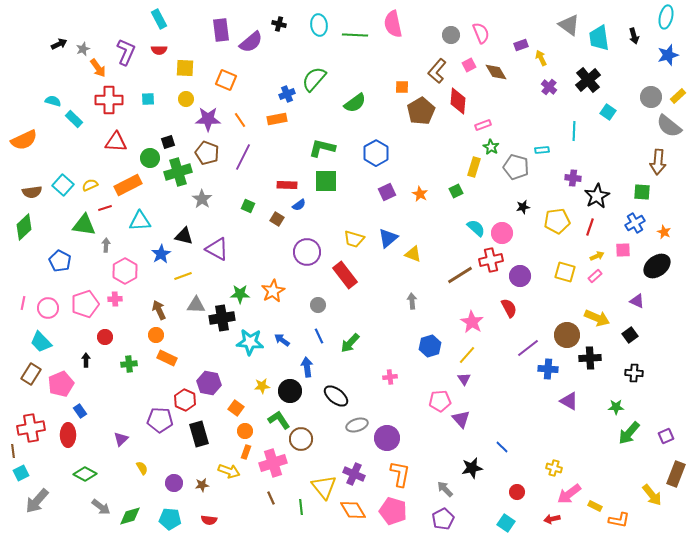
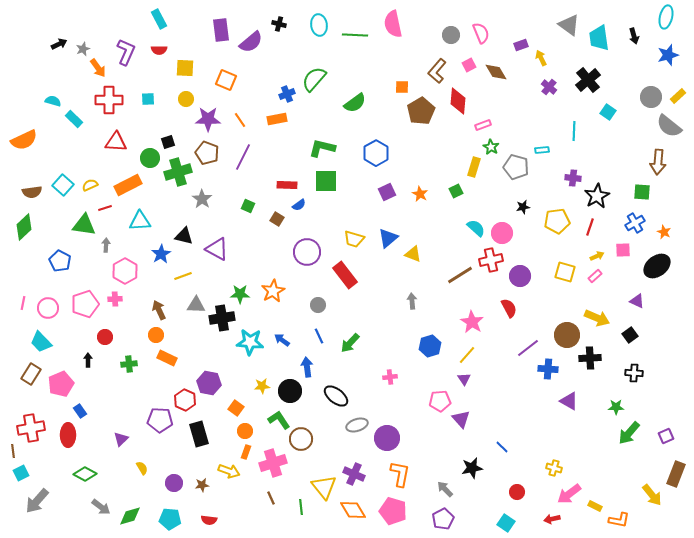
black arrow at (86, 360): moved 2 px right
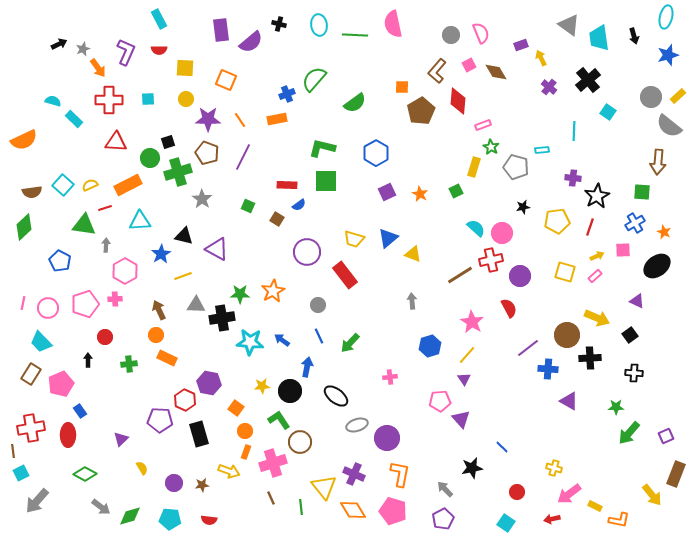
blue arrow at (307, 367): rotated 18 degrees clockwise
brown circle at (301, 439): moved 1 px left, 3 px down
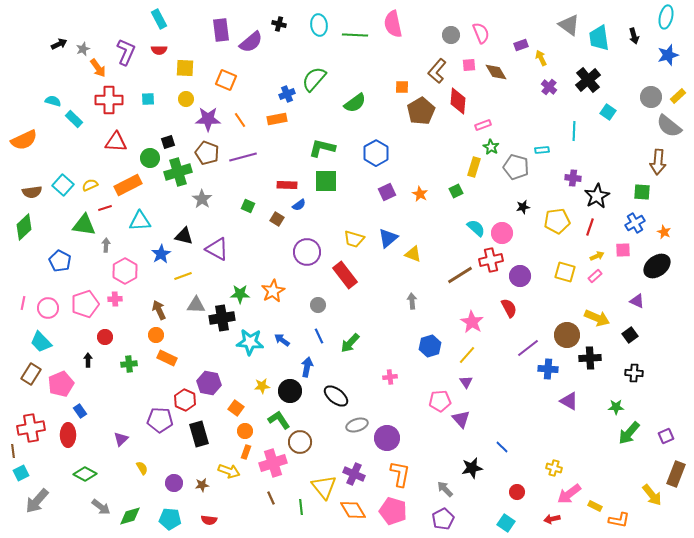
pink square at (469, 65): rotated 24 degrees clockwise
purple line at (243, 157): rotated 48 degrees clockwise
purple triangle at (464, 379): moved 2 px right, 3 px down
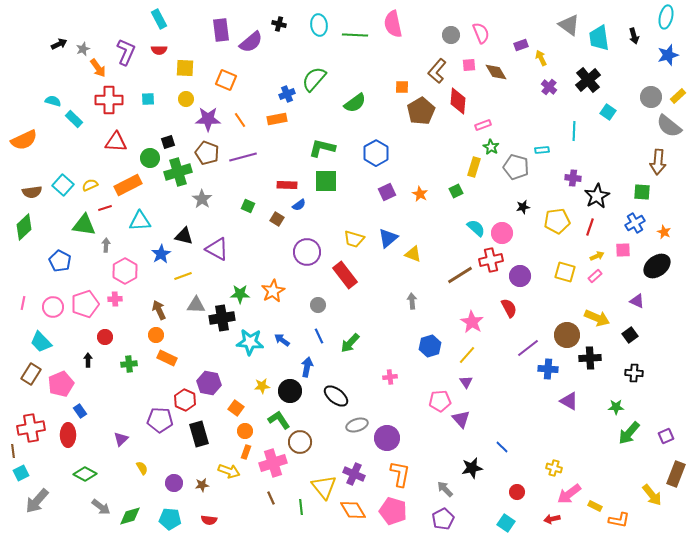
pink circle at (48, 308): moved 5 px right, 1 px up
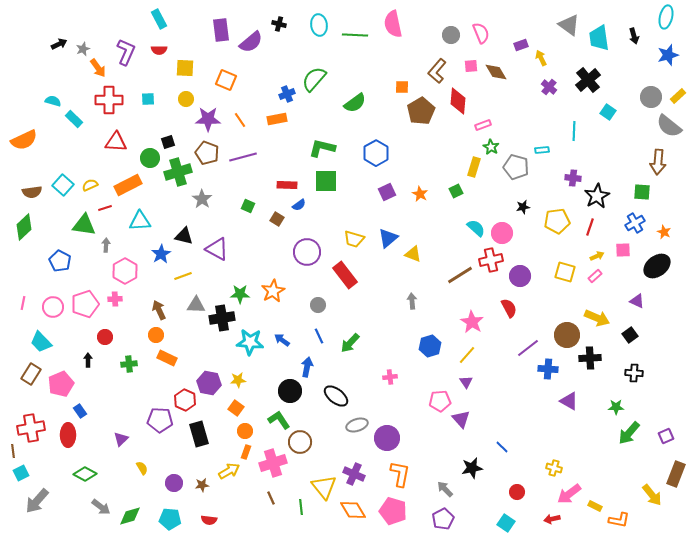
pink square at (469, 65): moved 2 px right, 1 px down
yellow star at (262, 386): moved 24 px left, 6 px up
yellow arrow at (229, 471): rotated 50 degrees counterclockwise
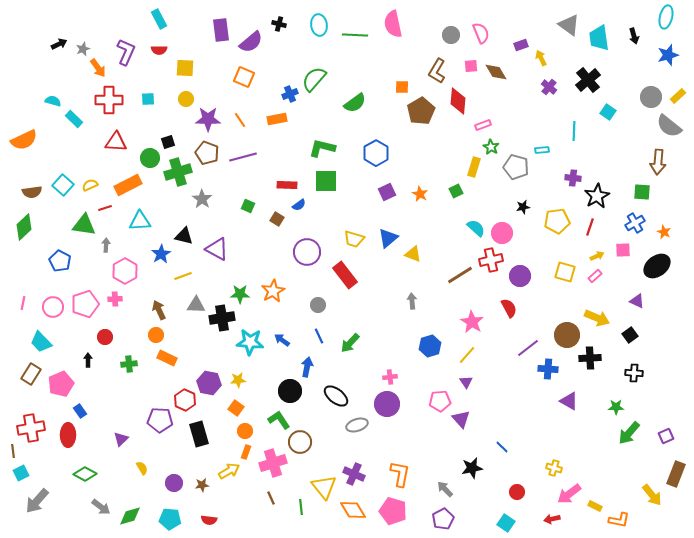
brown L-shape at (437, 71): rotated 10 degrees counterclockwise
orange square at (226, 80): moved 18 px right, 3 px up
blue cross at (287, 94): moved 3 px right
purple circle at (387, 438): moved 34 px up
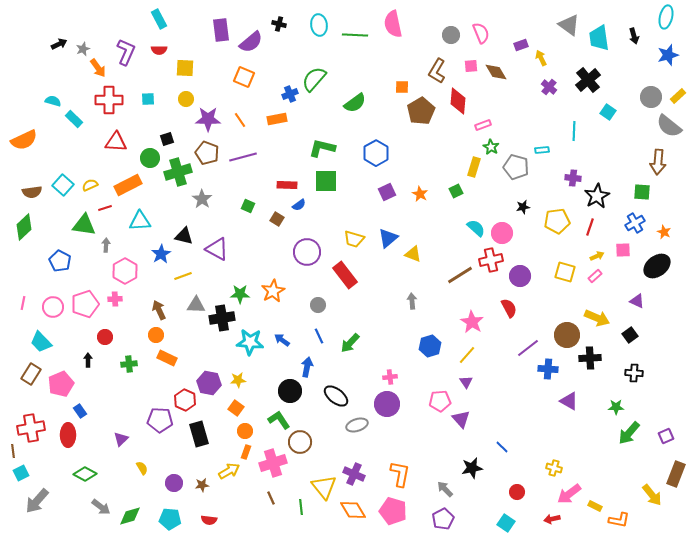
black square at (168, 142): moved 1 px left, 3 px up
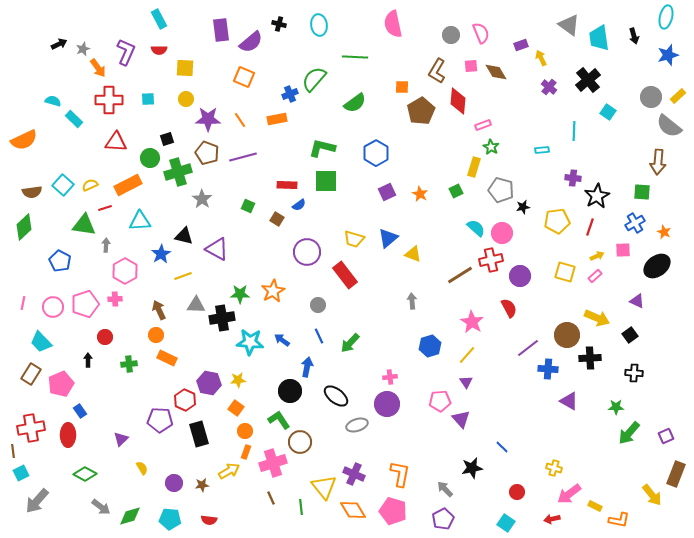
green line at (355, 35): moved 22 px down
gray pentagon at (516, 167): moved 15 px left, 23 px down
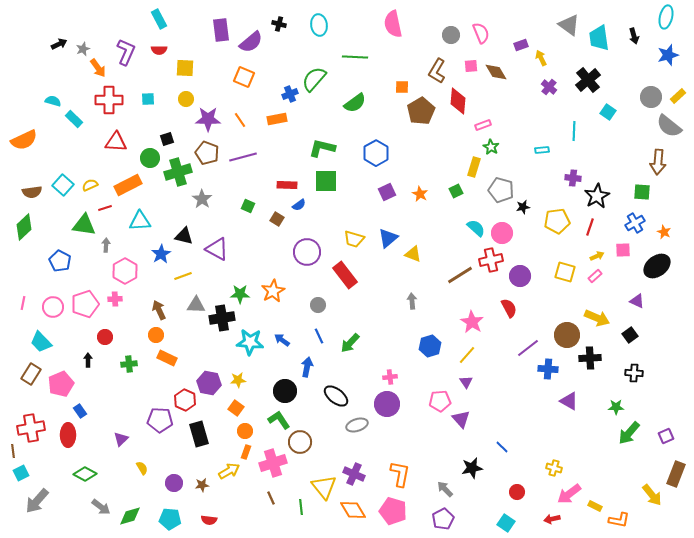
black circle at (290, 391): moved 5 px left
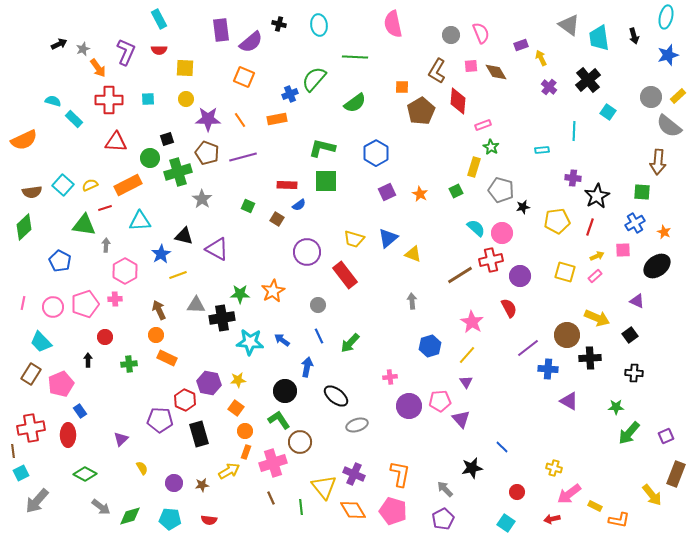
yellow line at (183, 276): moved 5 px left, 1 px up
purple circle at (387, 404): moved 22 px right, 2 px down
